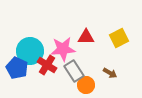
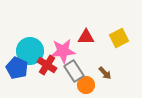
pink star: moved 2 px down
brown arrow: moved 5 px left; rotated 16 degrees clockwise
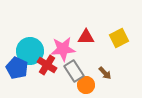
pink star: moved 2 px up
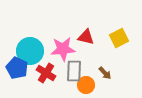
red triangle: rotated 12 degrees clockwise
red cross: moved 1 px left, 8 px down
gray rectangle: rotated 35 degrees clockwise
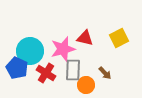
red triangle: moved 1 px left, 1 px down
pink star: rotated 10 degrees counterclockwise
gray rectangle: moved 1 px left, 1 px up
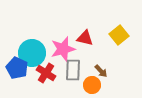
yellow square: moved 3 px up; rotated 12 degrees counterclockwise
cyan circle: moved 2 px right, 2 px down
brown arrow: moved 4 px left, 2 px up
orange circle: moved 6 px right
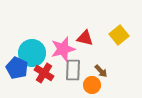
red cross: moved 2 px left
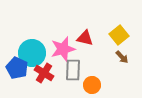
brown arrow: moved 21 px right, 14 px up
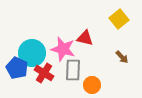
yellow square: moved 16 px up
pink star: rotated 30 degrees clockwise
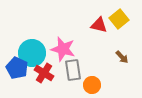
red triangle: moved 14 px right, 13 px up
gray rectangle: rotated 10 degrees counterclockwise
